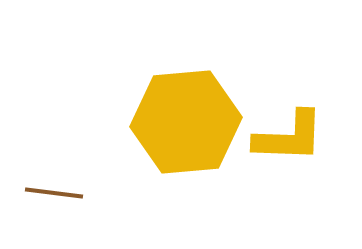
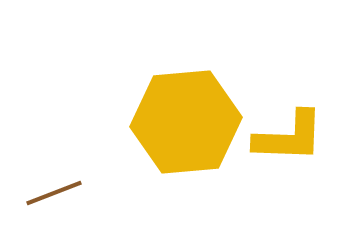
brown line: rotated 28 degrees counterclockwise
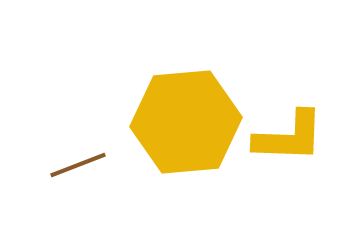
brown line: moved 24 px right, 28 px up
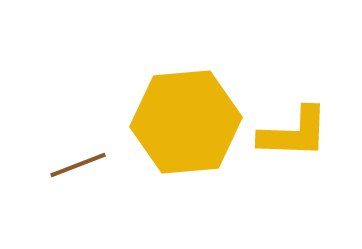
yellow L-shape: moved 5 px right, 4 px up
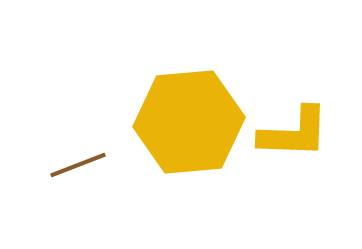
yellow hexagon: moved 3 px right
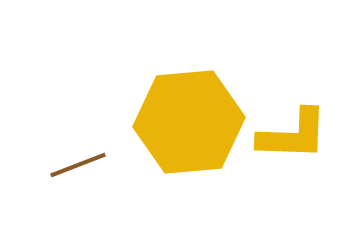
yellow L-shape: moved 1 px left, 2 px down
